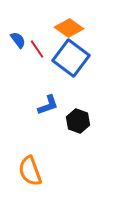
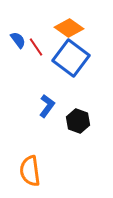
red line: moved 1 px left, 2 px up
blue L-shape: moved 1 px left, 1 px down; rotated 35 degrees counterclockwise
orange semicircle: rotated 12 degrees clockwise
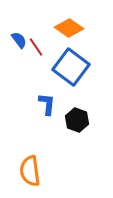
blue semicircle: moved 1 px right
blue square: moved 9 px down
blue L-shape: moved 2 px up; rotated 30 degrees counterclockwise
black hexagon: moved 1 px left, 1 px up
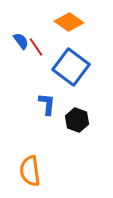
orange diamond: moved 6 px up
blue semicircle: moved 2 px right, 1 px down
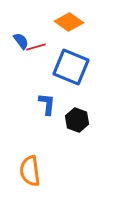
red line: rotated 72 degrees counterclockwise
blue square: rotated 15 degrees counterclockwise
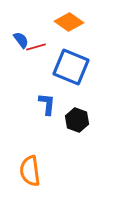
blue semicircle: moved 1 px up
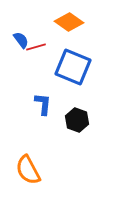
blue square: moved 2 px right
blue L-shape: moved 4 px left
orange semicircle: moved 2 px left, 1 px up; rotated 20 degrees counterclockwise
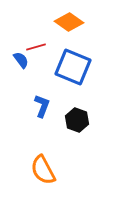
blue semicircle: moved 20 px down
blue L-shape: moved 1 px left, 2 px down; rotated 15 degrees clockwise
orange semicircle: moved 15 px right
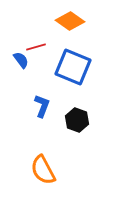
orange diamond: moved 1 px right, 1 px up
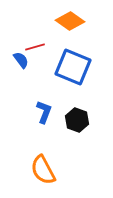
red line: moved 1 px left
blue L-shape: moved 2 px right, 6 px down
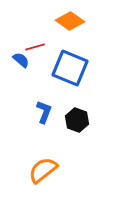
blue semicircle: rotated 12 degrees counterclockwise
blue square: moved 3 px left, 1 px down
orange semicircle: rotated 80 degrees clockwise
